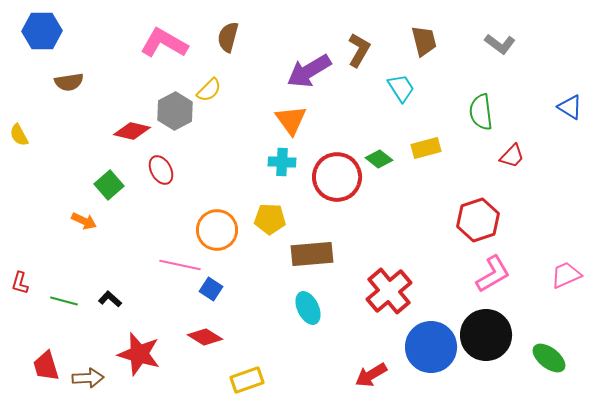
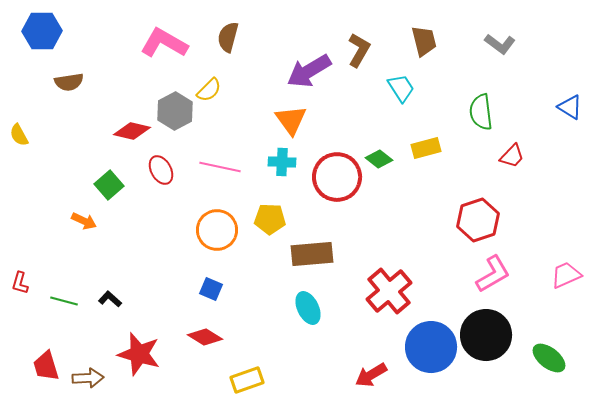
pink line at (180, 265): moved 40 px right, 98 px up
blue square at (211, 289): rotated 10 degrees counterclockwise
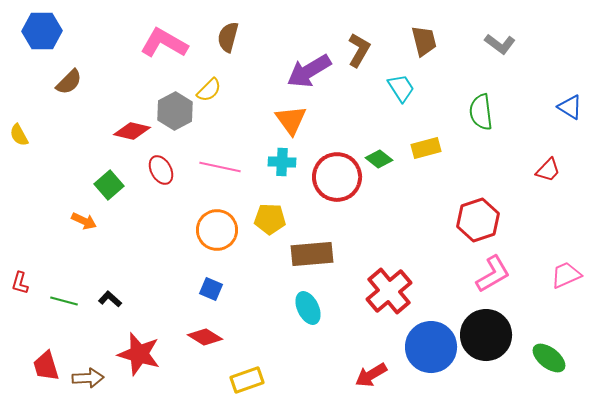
brown semicircle at (69, 82): rotated 36 degrees counterclockwise
red trapezoid at (512, 156): moved 36 px right, 14 px down
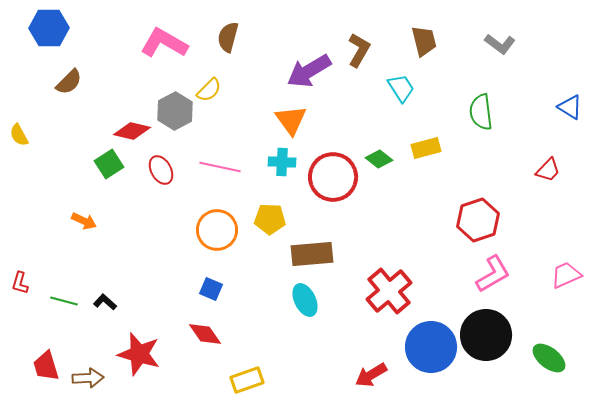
blue hexagon at (42, 31): moved 7 px right, 3 px up
red circle at (337, 177): moved 4 px left
green square at (109, 185): moved 21 px up; rotated 8 degrees clockwise
black L-shape at (110, 299): moved 5 px left, 3 px down
cyan ellipse at (308, 308): moved 3 px left, 8 px up
red diamond at (205, 337): moved 3 px up; rotated 24 degrees clockwise
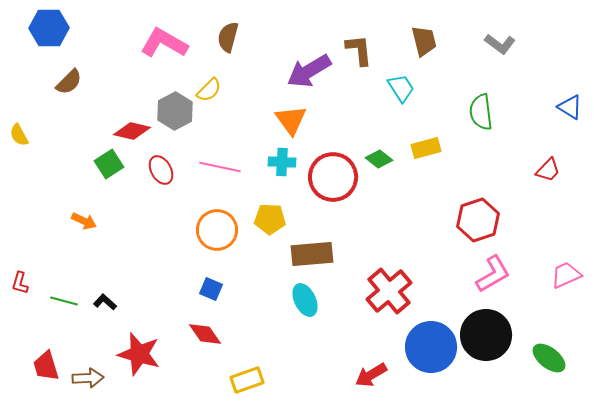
brown L-shape at (359, 50): rotated 36 degrees counterclockwise
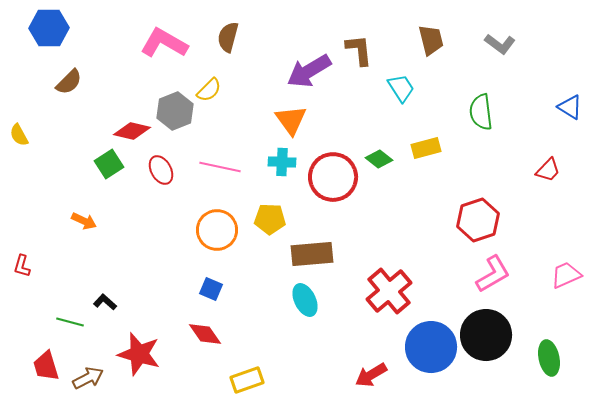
brown trapezoid at (424, 41): moved 7 px right, 1 px up
gray hexagon at (175, 111): rotated 6 degrees clockwise
red L-shape at (20, 283): moved 2 px right, 17 px up
green line at (64, 301): moved 6 px right, 21 px down
green ellipse at (549, 358): rotated 40 degrees clockwise
brown arrow at (88, 378): rotated 24 degrees counterclockwise
